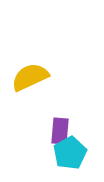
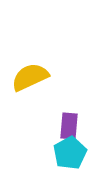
purple rectangle: moved 9 px right, 5 px up
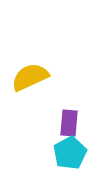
purple rectangle: moved 3 px up
